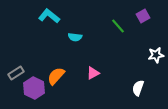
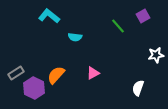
orange semicircle: moved 1 px up
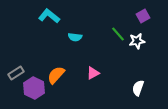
green line: moved 8 px down
white star: moved 19 px left, 14 px up
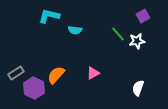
cyan L-shape: rotated 25 degrees counterclockwise
cyan semicircle: moved 7 px up
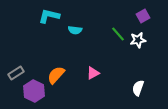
white star: moved 1 px right, 1 px up
purple hexagon: moved 3 px down
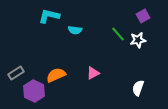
orange semicircle: rotated 24 degrees clockwise
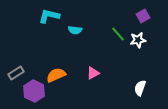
white semicircle: moved 2 px right
